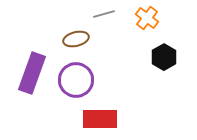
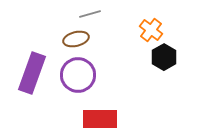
gray line: moved 14 px left
orange cross: moved 4 px right, 12 px down
purple circle: moved 2 px right, 5 px up
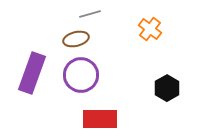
orange cross: moved 1 px left, 1 px up
black hexagon: moved 3 px right, 31 px down
purple circle: moved 3 px right
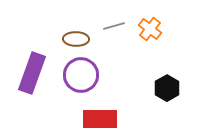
gray line: moved 24 px right, 12 px down
brown ellipse: rotated 15 degrees clockwise
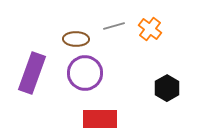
purple circle: moved 4 px right, 2 px up
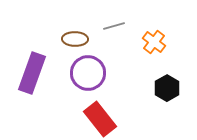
orange cross: moved 4 px right, 13 px down
brown ellipse: moved 1 px left
purple circle: moved 3 px right
red rectangle: rotated 52 degrees clockwise
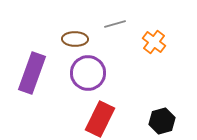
gray line: moved 1 px right, 2 px up
black hexagon: moved 5 px left, 33 px down; rotated 15 degrees clockwise
red rectangle: rotated 64 degrees clockwise
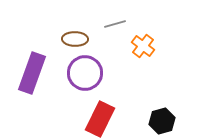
orange cross: moved 11 px left, 4 px down
purple circle: moved 3 px left
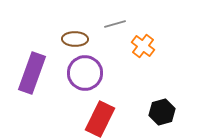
black hexagon: moved 9 px up
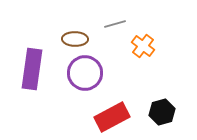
purple rectangle: moved 4 px up; rotated 12 degrees counterclockwise
red rectangle: moved 12 px right, 2 px up; rotated 36 degrees clockwise
